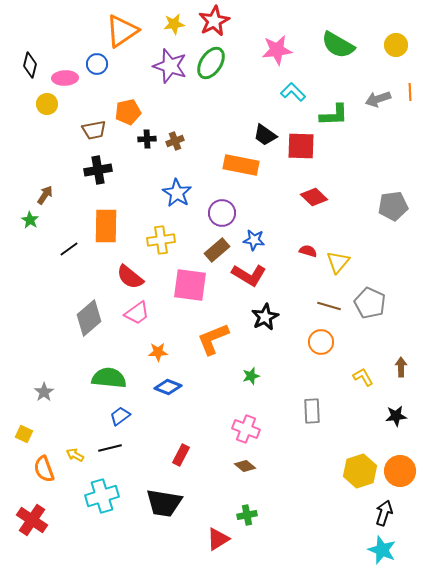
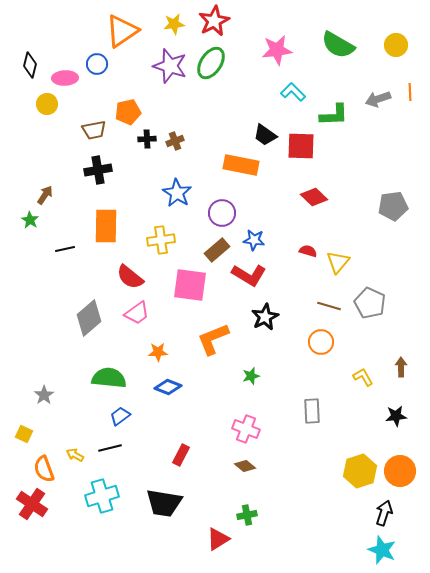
black line at (69, 249): moved 4 px left; rotated 24 degrees clockwise
gray star at (44, 392): moved 3 px down
red cross at (32, 520): moved 16 px up
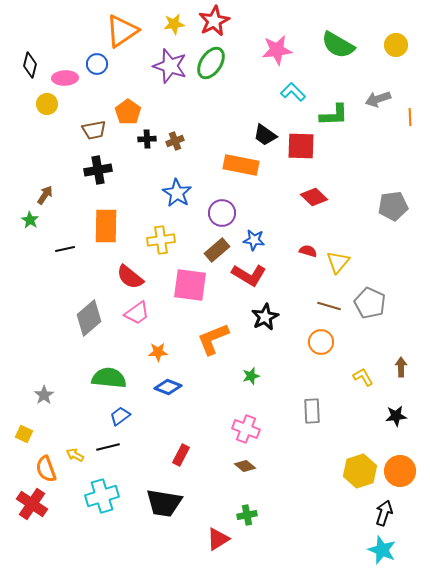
orange line at (410, 92): moved 25 px down
orange pentagon at (128, 112): rotated 25 degrees counterclockwise
black line at (110, 448): moved 2 px left, 1 px up
orange semicircle at (44, 469): moved 2 px right
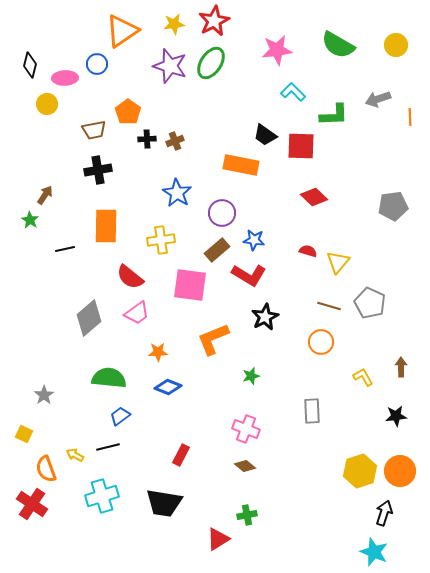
cyan star at (382, 550): moved 8 px left, 2 px down
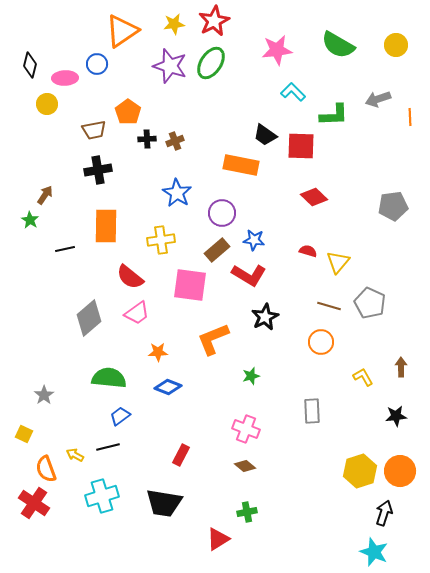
red cross at (32, 504): moved 2 px right, 1 px up
green cross at (247, 515): moved 3 px up
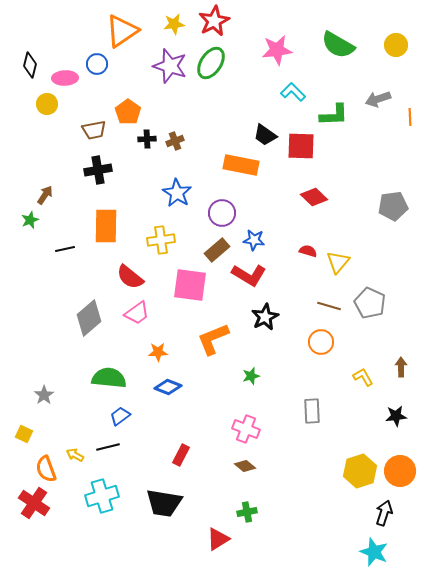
green star at (30, 220): rotated 18 degrees clockwise
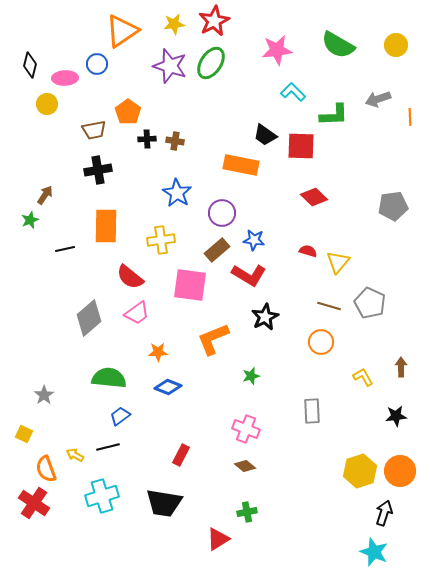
brown cross at (175, 141): rotated 30 degrees clockwise
